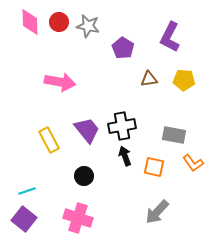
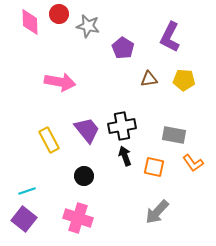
red circle: moved 8 px up
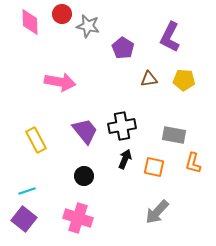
red circle: moved 3 px right
purple trapezoid: moved 2 px left, 1 px down
yellow rectangle: moved 13 px left
black arrow: moved 3 px down; rotated 42 degrees clockwise
orange L-shape: rotated 50 degrees clockwise
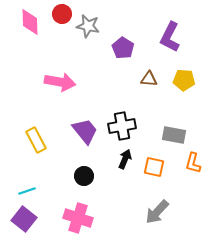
brown triangle: rotated 12 degrees clockwise
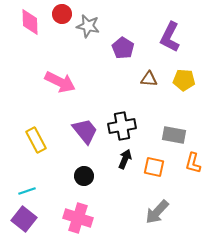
pink arrow: rotated 16 degrees clockwise
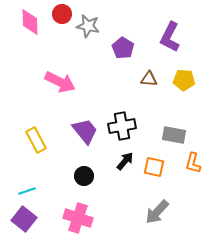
black arrow: moved 2 px down; rotated 18 degrees clockwise
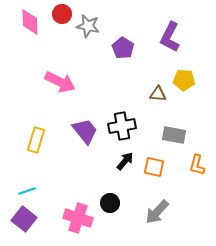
brown triangle: moved 9 px right, 15 px down
yellow rectangle: rotated 45 degrees clockwise
orange L-shape: moved 4 px right, 2 px down
black circle: moved 26 px right, 27 px down
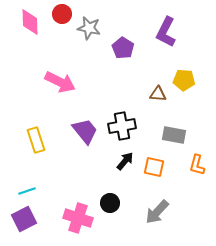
gray star: moved 1 px right, 2 px down
purple L-shape: moved 4 px left, 5 px up
yellow rectangle: rotated 35 degrees counterclockwise
purple square: rotated 25 degrees clockwise
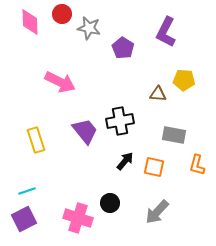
black cross: moved 2 px left, 5 px up
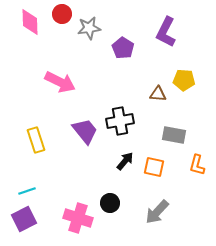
gray star: rotated 20 degrees counterclockwise
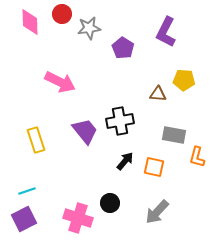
orange L-shape: moved 8 px up
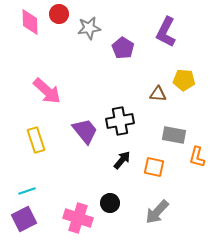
red circle: moved 3 px left
pink arrow: moved 13 px left, 9 px down; rotated 16 degrees clockwise
black arrow: moved 3 px left, 1 px up
